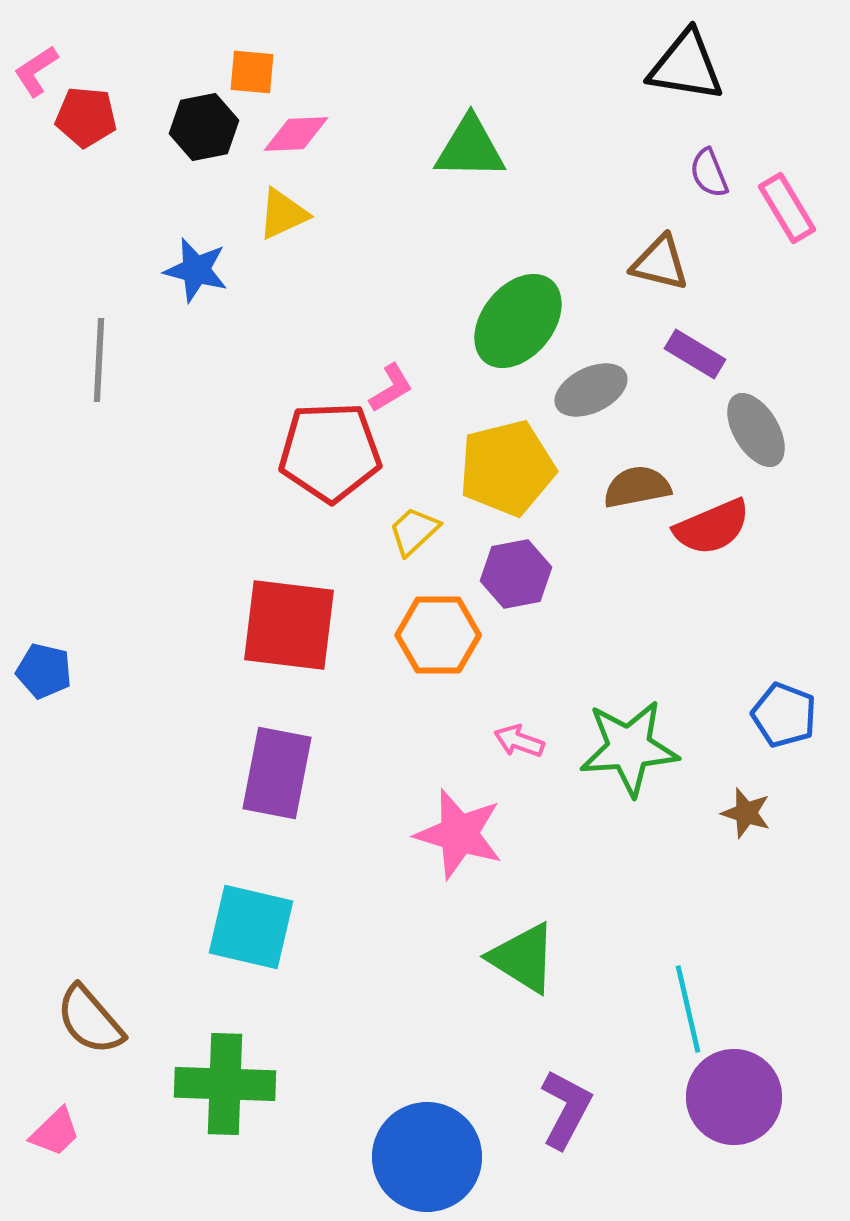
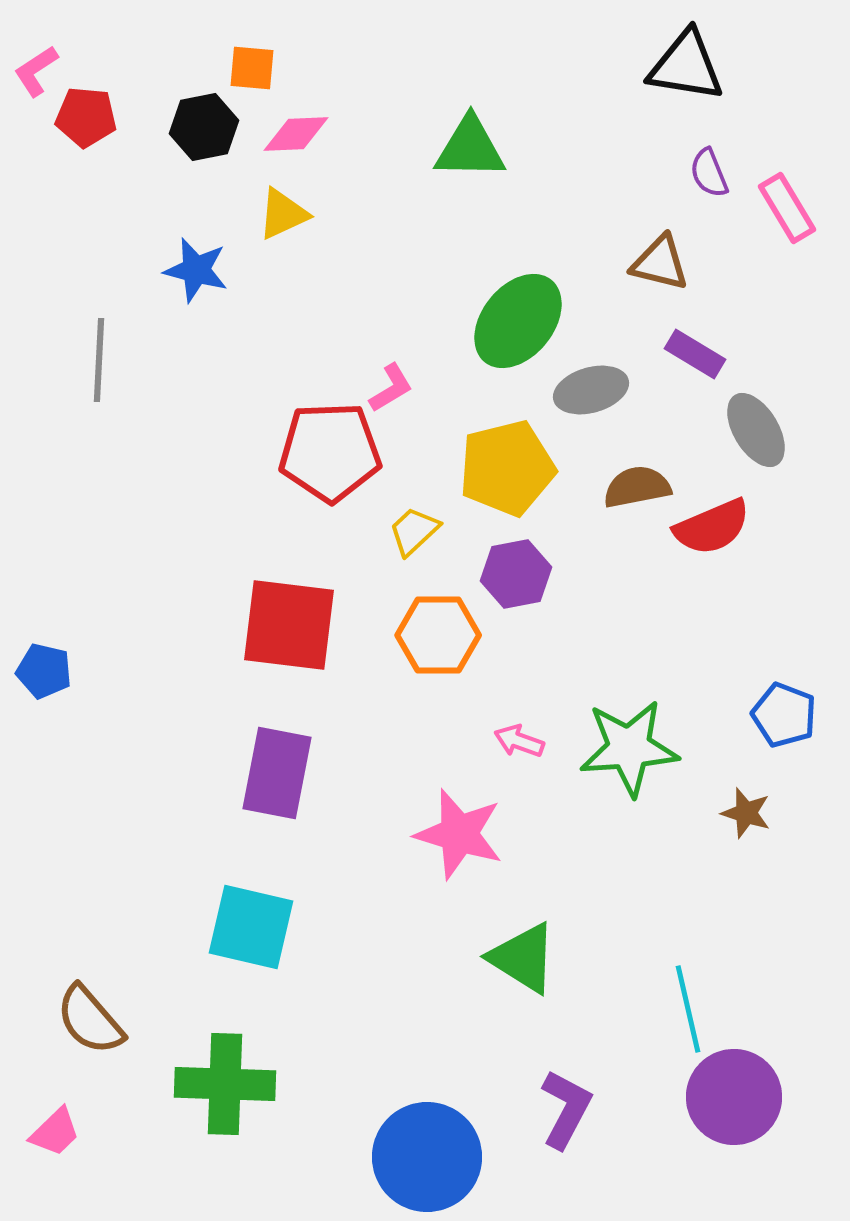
orange square at (252, 72): moved 4 px up
gray ellipse at (591, 390): rotated 10 degrees clockwise
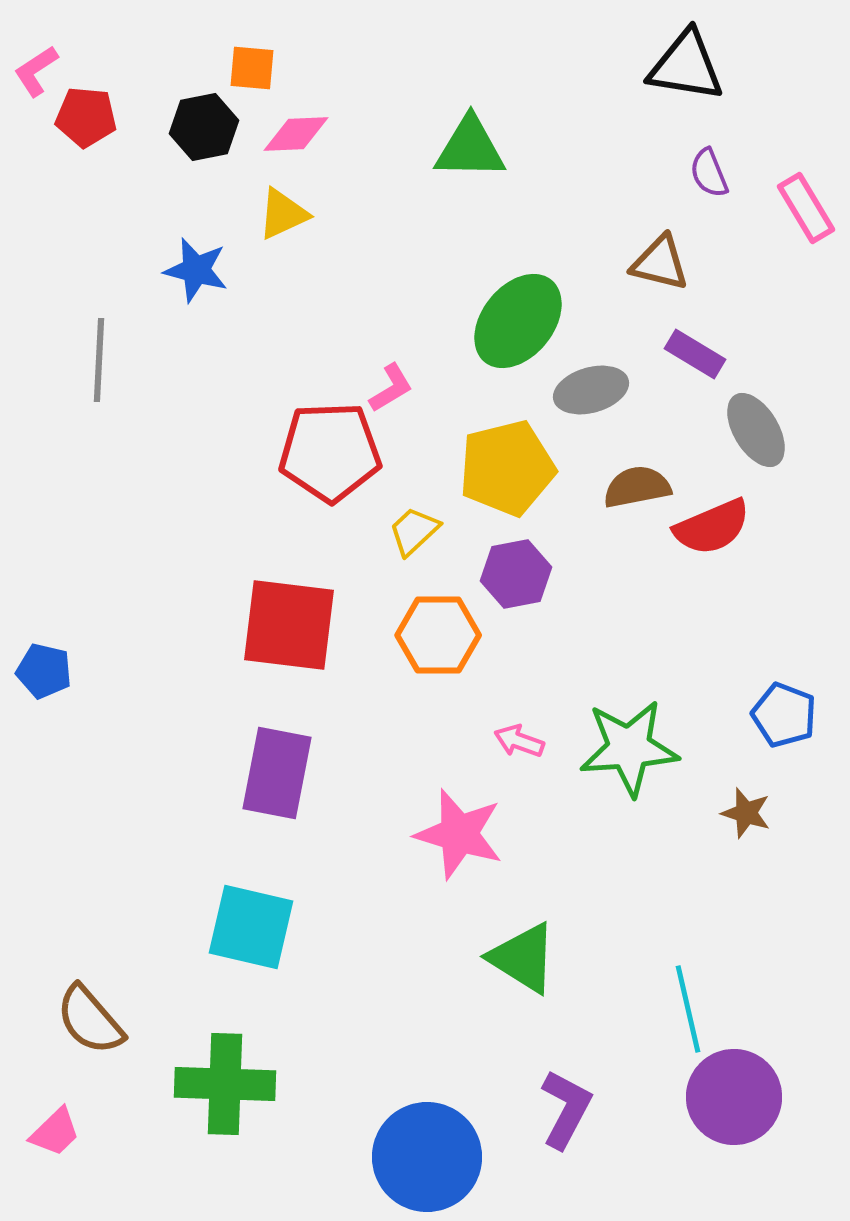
pink rectangle at (787, 208): moved 19 px right
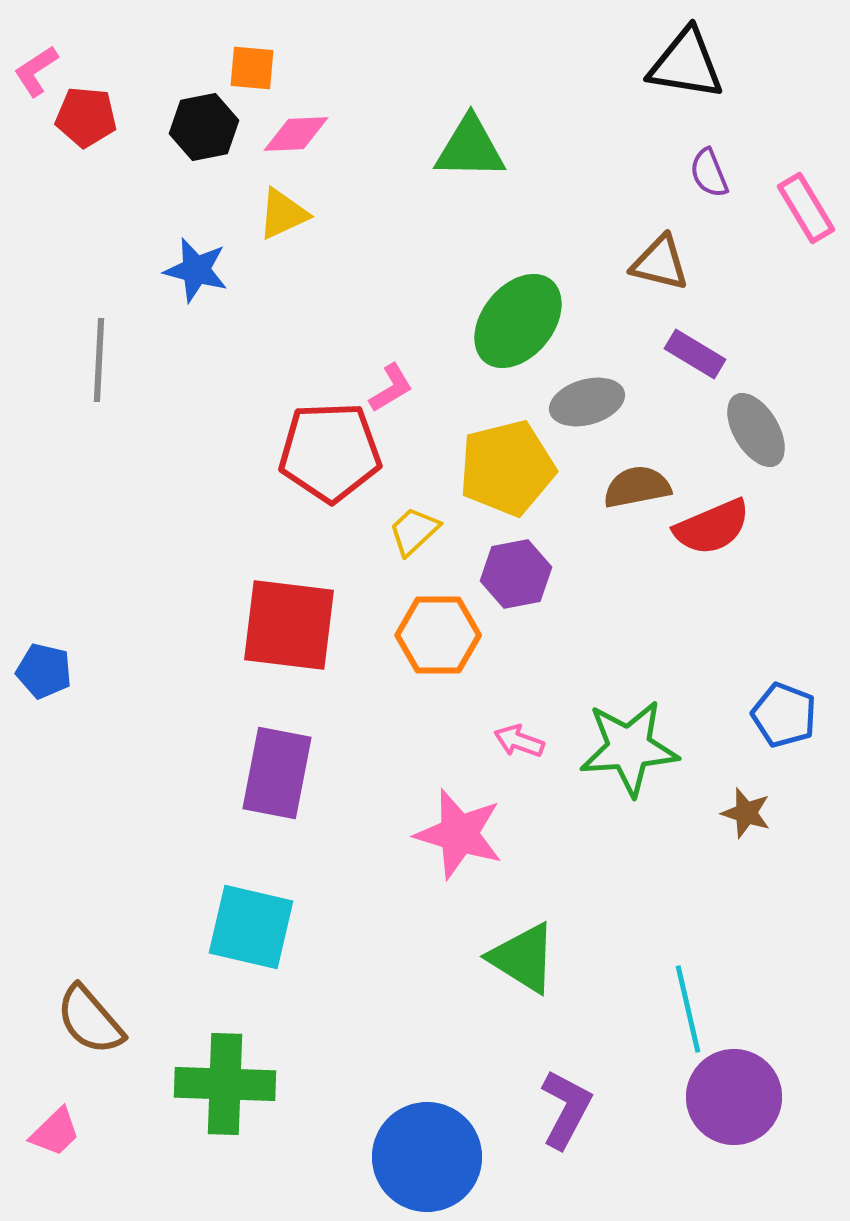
black triangle at (686, 66): moved 2 px up
gray ellipse at (591, 390): moved 4 px left, 12 px down
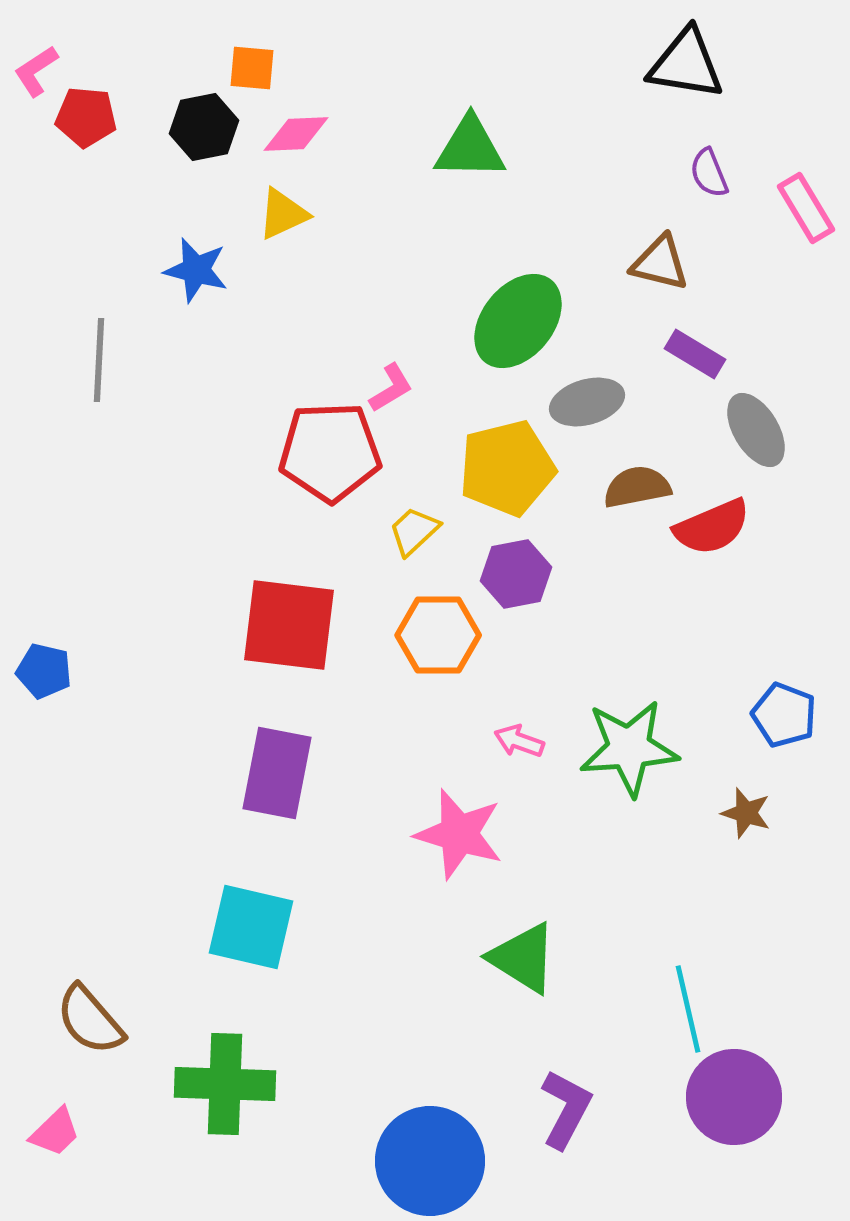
blue circle at (427, 1157): moved 3 px right, 4 px down
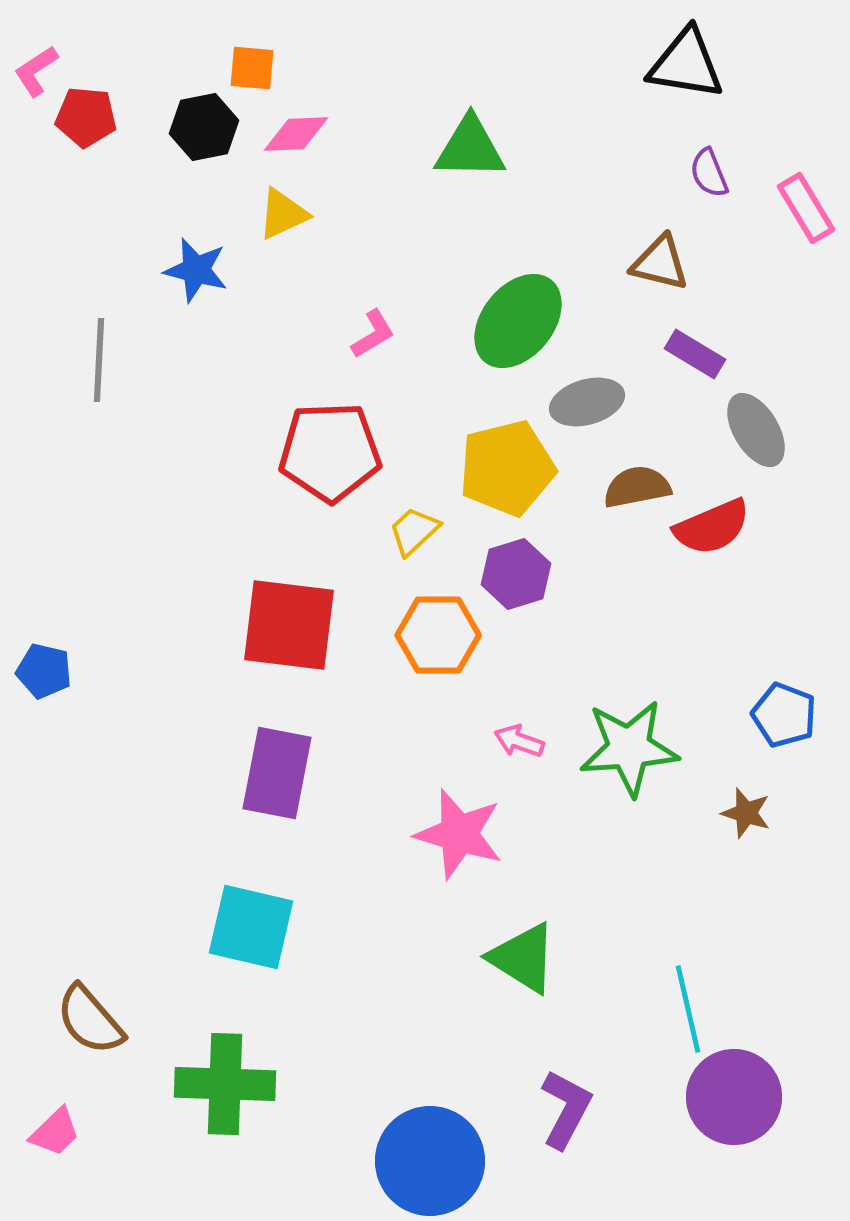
pink L-shape at (391, 388): moved 18 px left, 54 px up
purple hexagon at (516, 574): rotated 6 degrees counterclockwise
